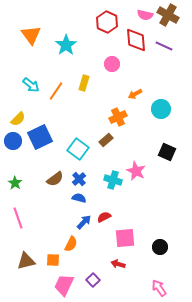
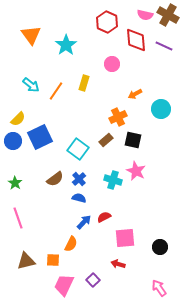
black square: moved 34 px left, 12 px up; rotated 12 degrees counterclockwise
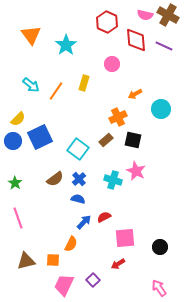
blue semicircle: moved 1 px left, 1 px down
red arrow: rotated 48 degrees counterclockwise
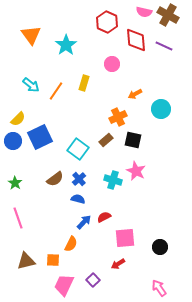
pink semicircle: moved 1 px left, 3 px up
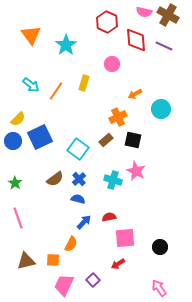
red semicircle: moved 5 px right; rotated 16 degrees clockwise
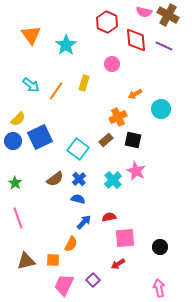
cyan cross: rotated 30 degrees clockwise
pink arrow: rotated 24 degrees clockwise
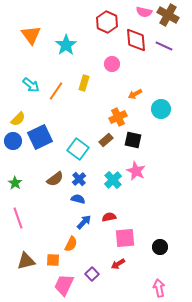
purple square: moved 1 px left, 6 px up
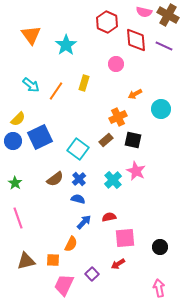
pink circle: moved 4 px right
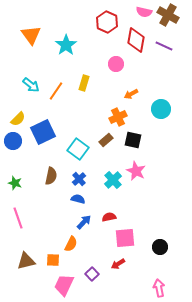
red diamond: rotated 15 degrees clockwise
orange arrow: moved 4 px left
blue square: moved 3 px right, 5 px up
brown semicircle: moved 4 px left, 3 px up; rotated 42 degrees counterclockwise
green star: rotated 16 degrees counterclockwise
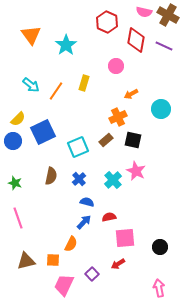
pink circle: moved 2 px down
cyan square: moved 2 px up; rotated 30 degrees clockwise
blue semicircle: moved 9 px right, 3 px down
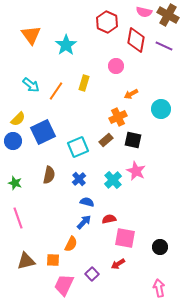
brown semicircle: moved 2 px left, 1 px up
red semicircle: moved 2 px down
pink square: rotated 15 degrees clockwise
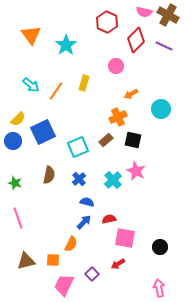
red diamond: rotated 35 degrees clockwise
